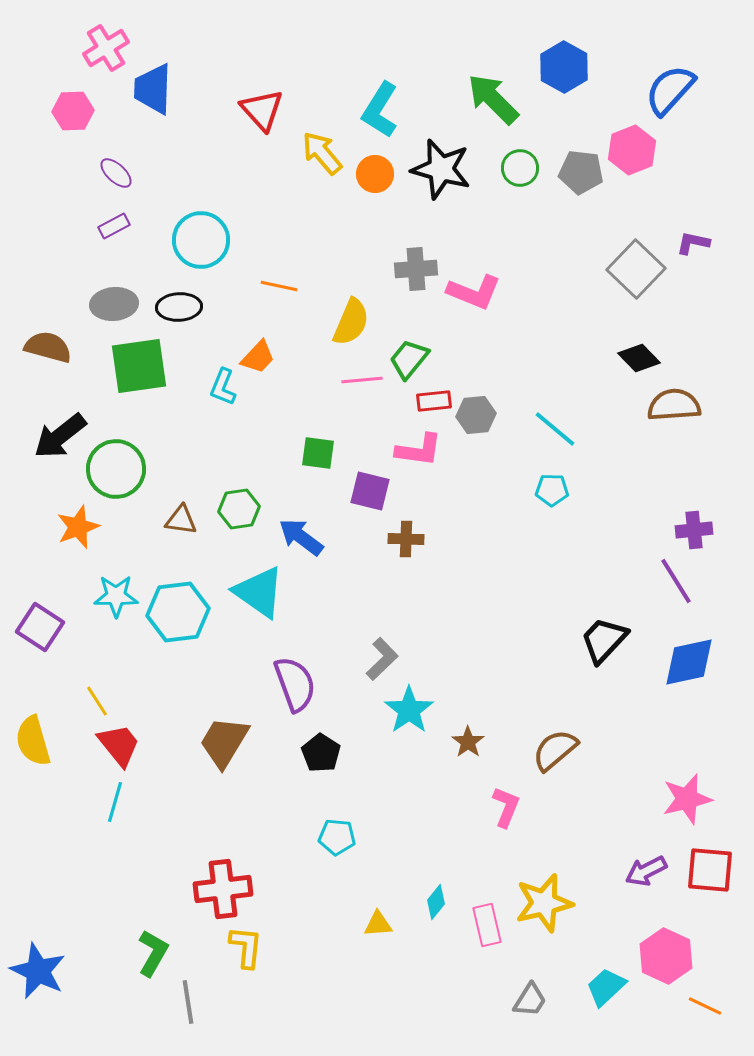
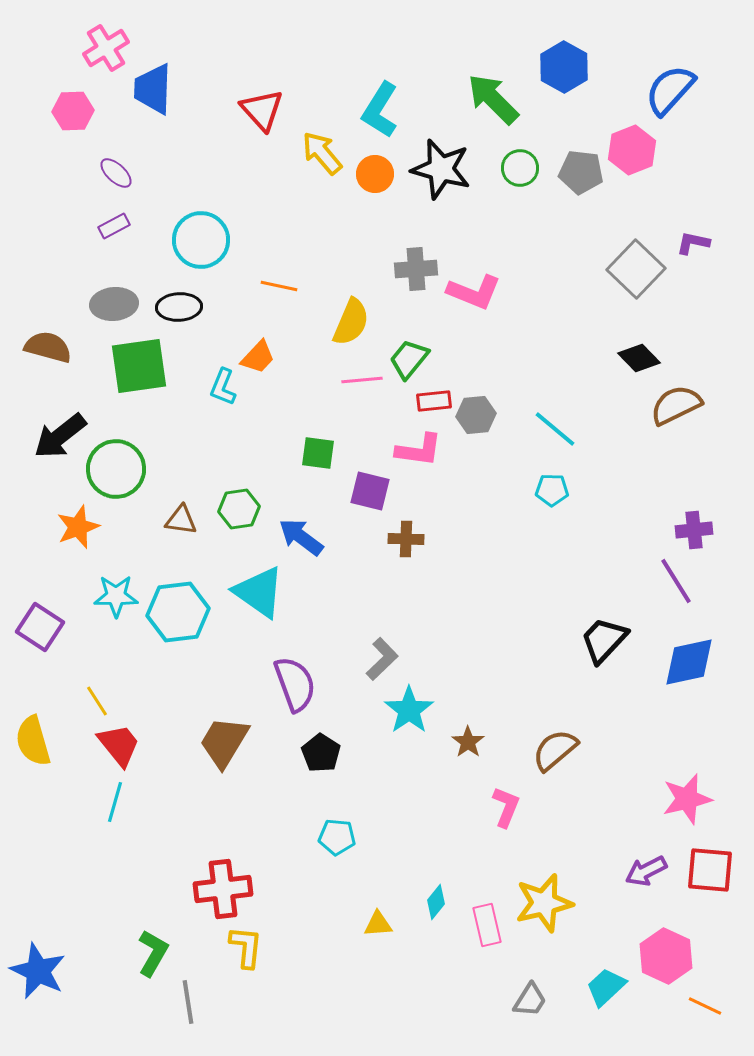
brown semicircle at (674, 405): moved 2 px right; rotated 22 degrees counterclockwise
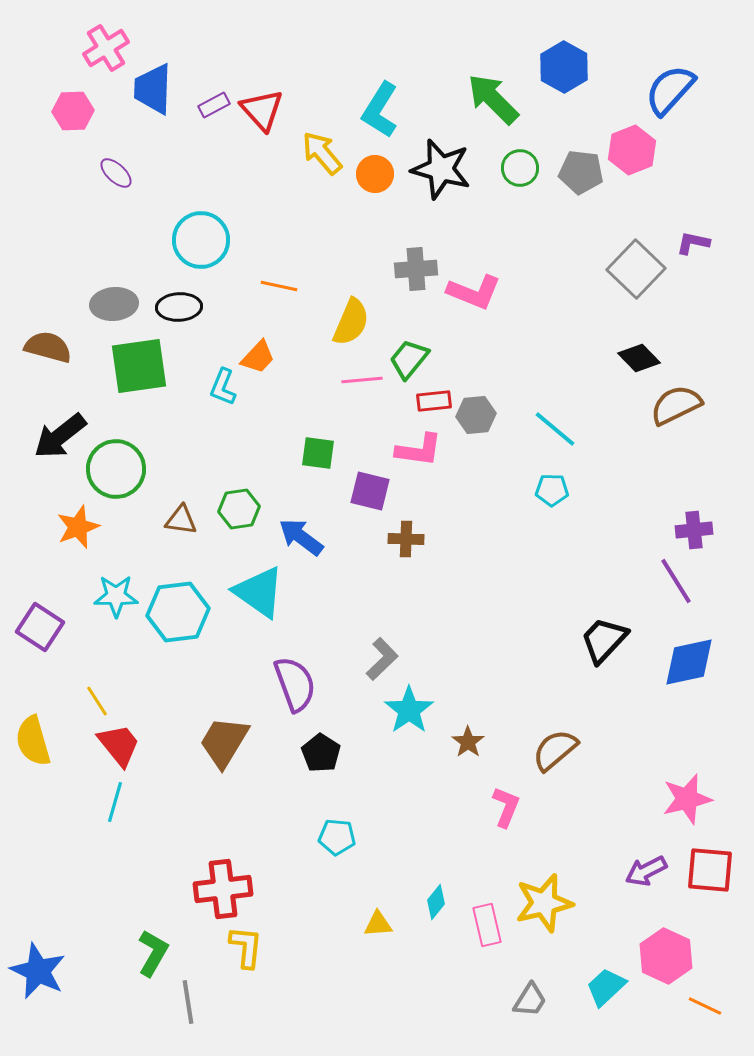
purple rectangle at (114, 226): moved 100 px right, 121 px up
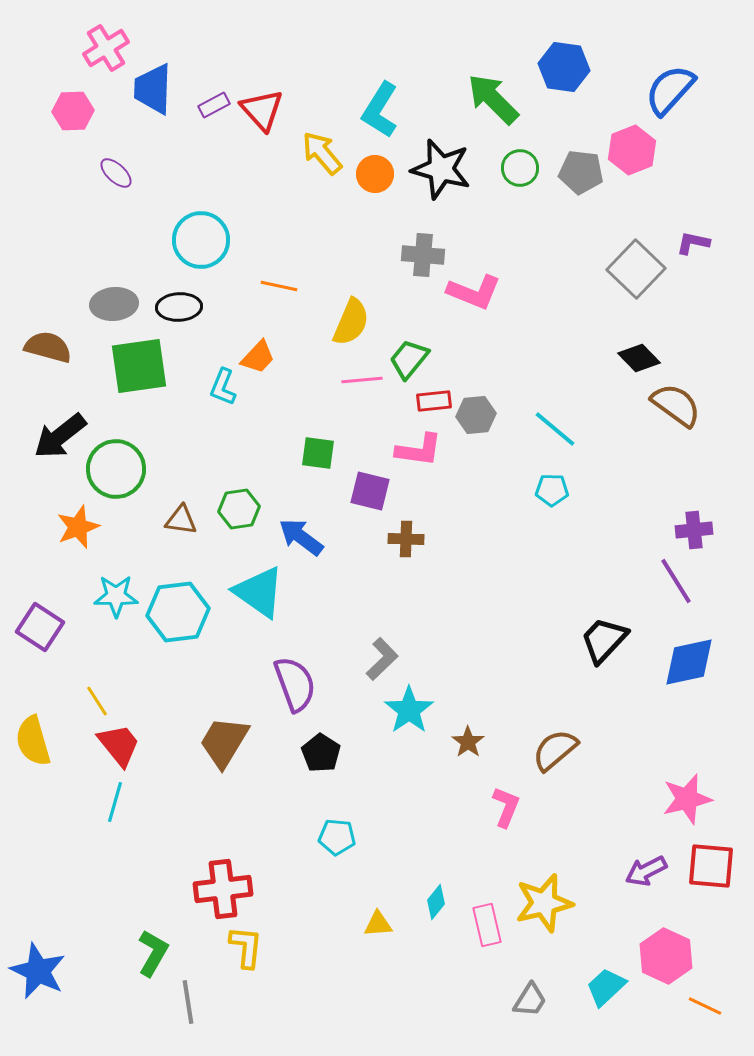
blue hexagon at (564, 67): rotated 21 degrees counterclockwise
gray cross at (416, 269): moved 7 px right, 14 px up; rotated 9 degrees clockwise
brown semicircle at (676, 405): rotated 62 degrees clockwise
red square at (710, 870): moved 1 px right, 4 px up
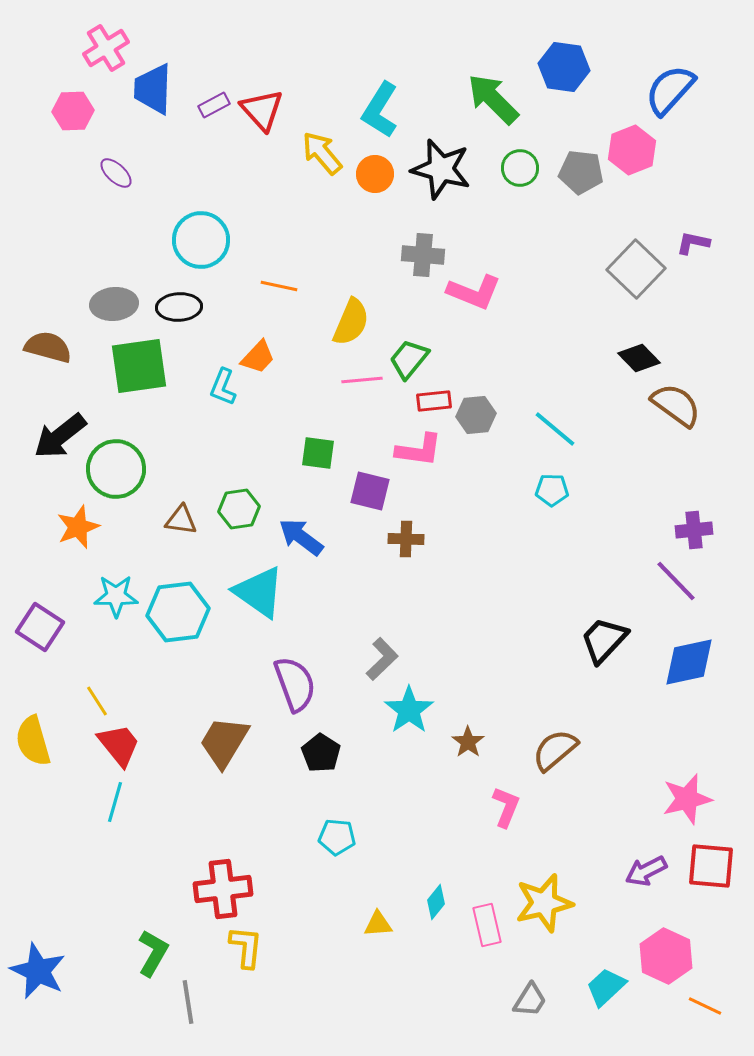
purple line at (676, 581): rotated 12 degrees counterclockwise
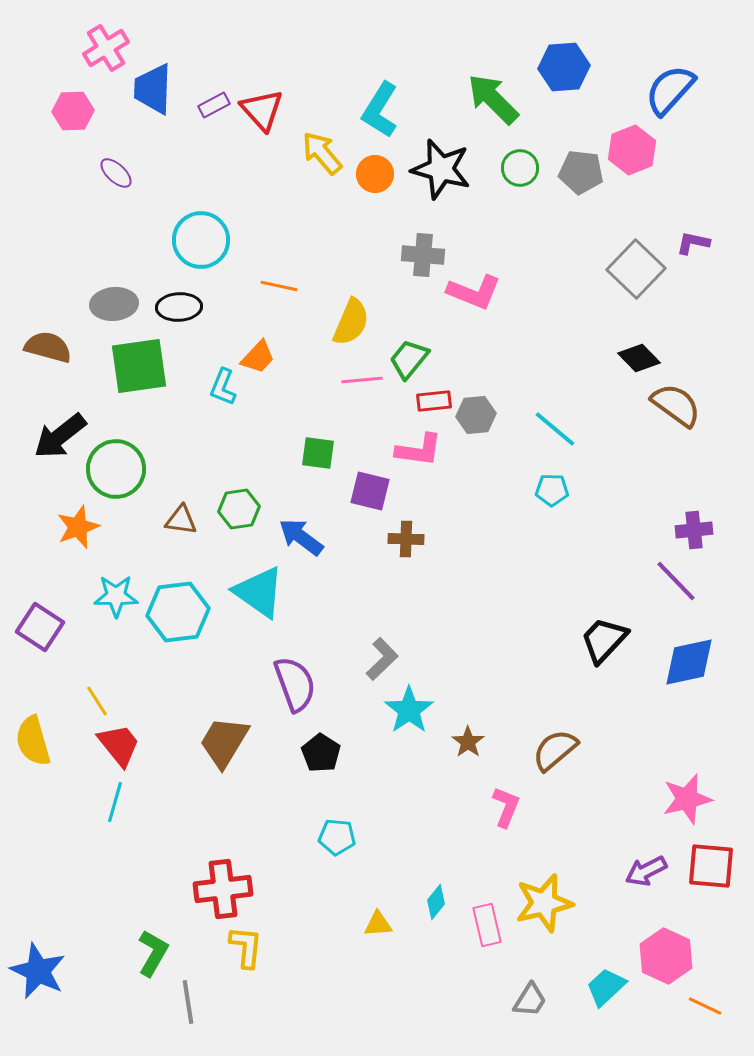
blue hexagon at (564, 67): rotated 12 degrees counterclockwise
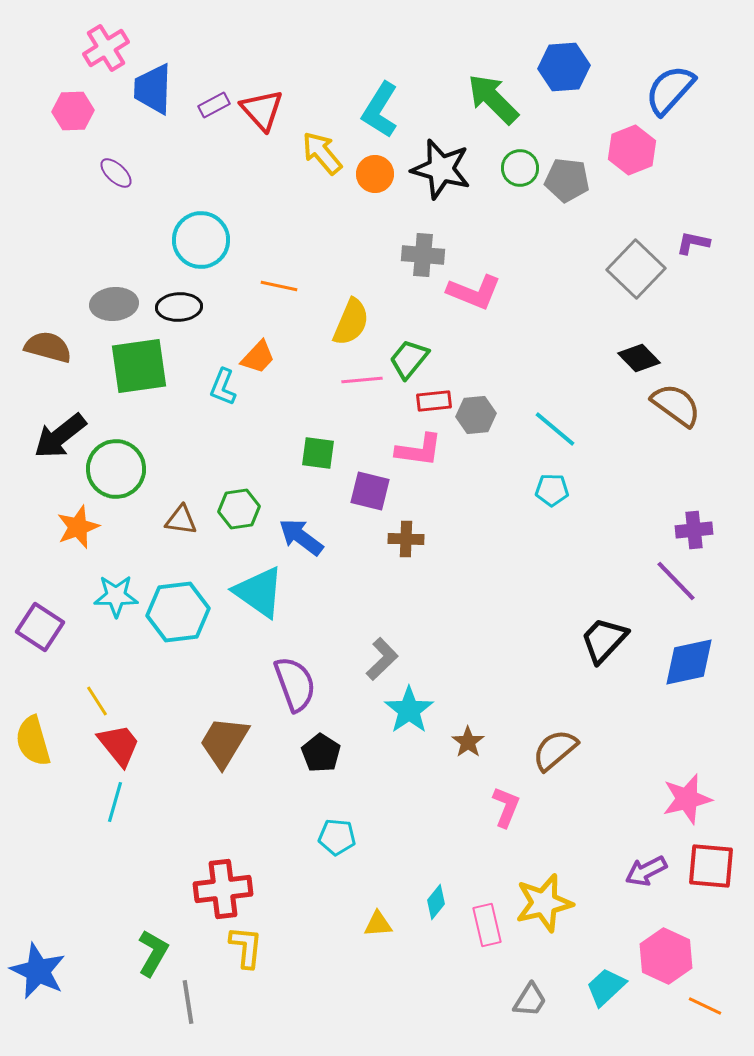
gray pentagon at (581, 172): moved 14 px left, 8 px down
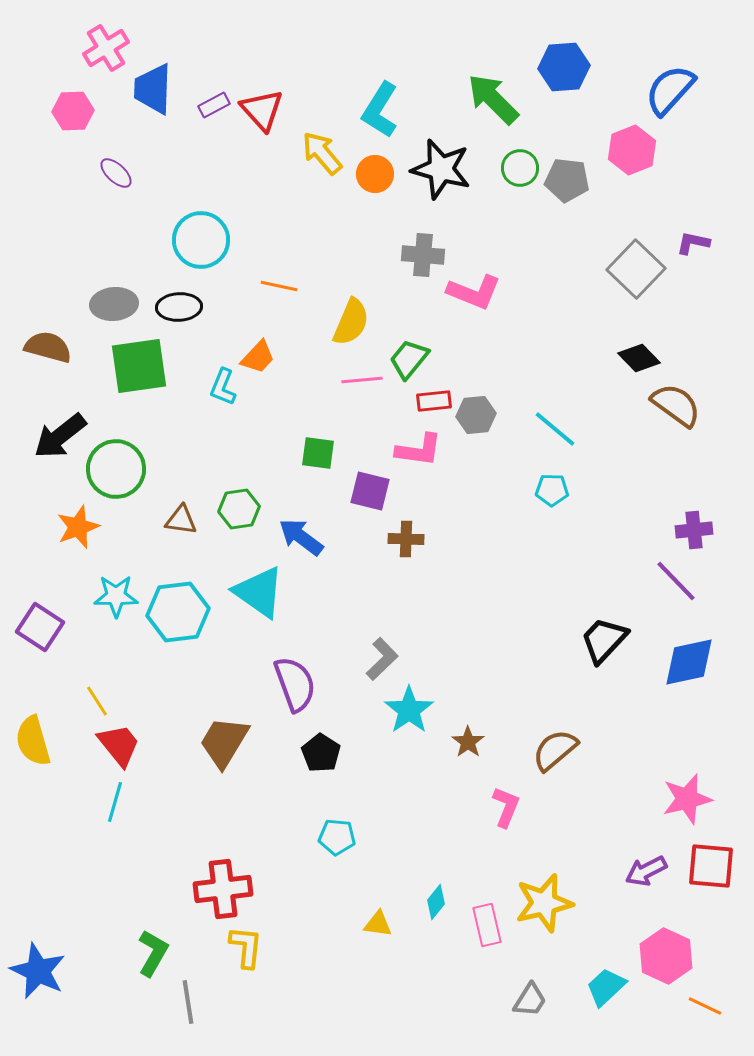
yellow triangle at (378, 924): rotated 12 degrees clockwise
